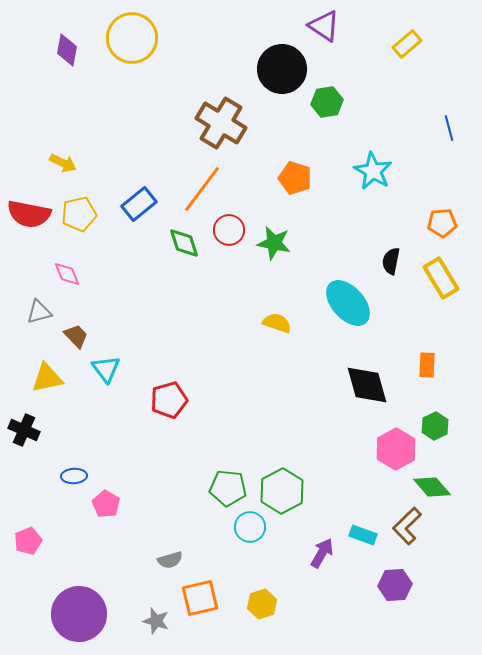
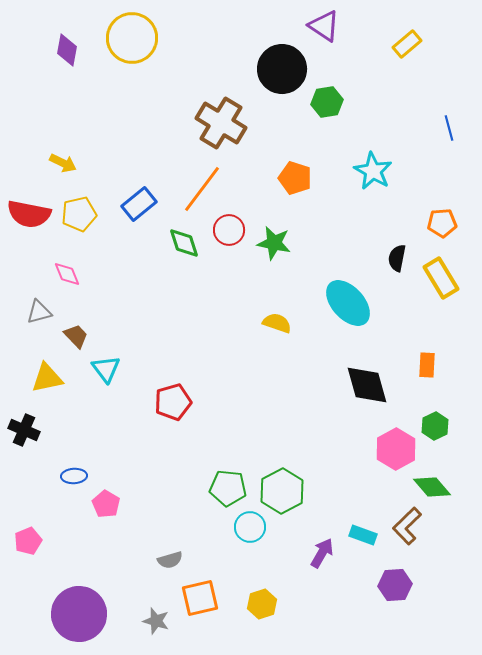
black semicircle at (391, 261): moved 6 px right, 3 px up
red pentagon at (169, 400): moved 4 px right, 2 px down
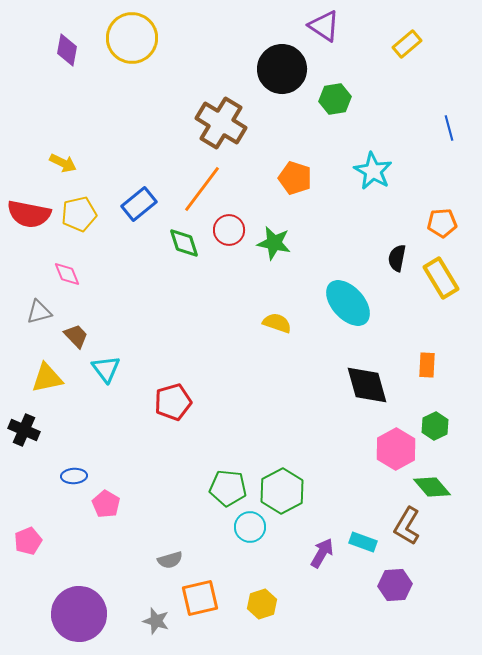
green hexagon at (327, 102): moved 8 px right, 3 px up
brown L-shape at (407, 526): rotated 15 degrees counterclockwise
cyan rectangle at (363, 535): moved 7 px down
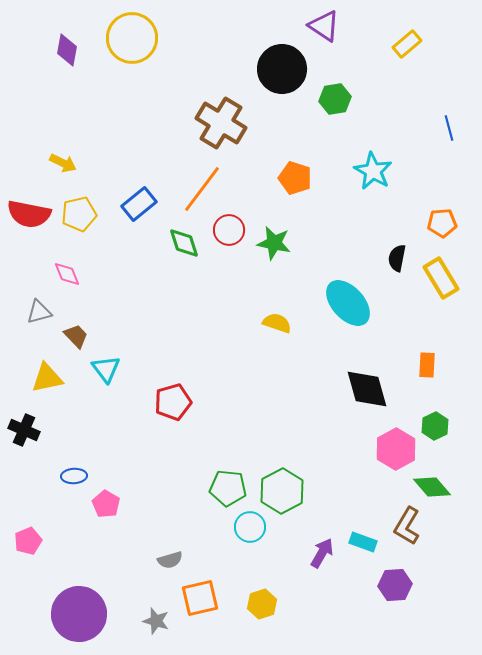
black diamond at (367, 385): moved 4 px down
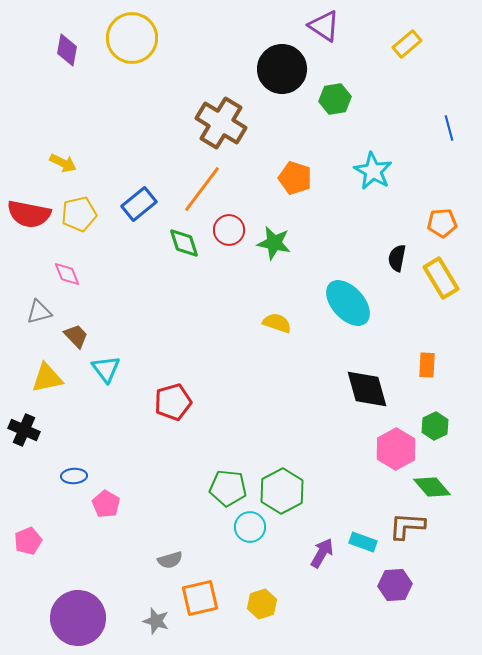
brown L-shape at (407, 526): rotated 63 degrees clockwise
purple circle at (79, 614): moved 1 px left, 4 px down
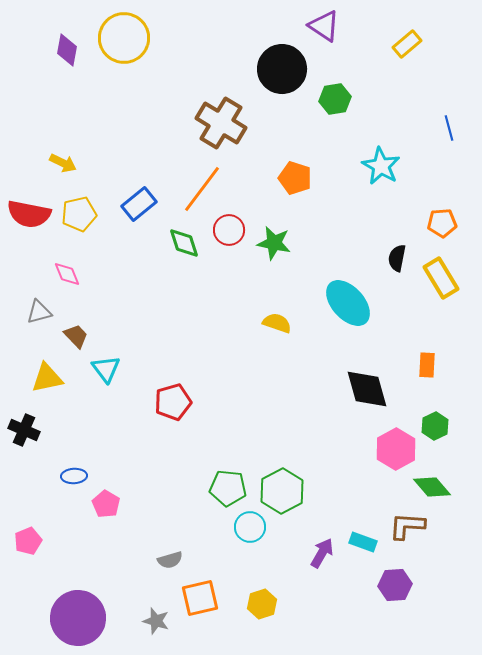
yellow circle at (132, 38): moved 8 px left
cyan star at (373, 171): moved 8 px right, 5 px up
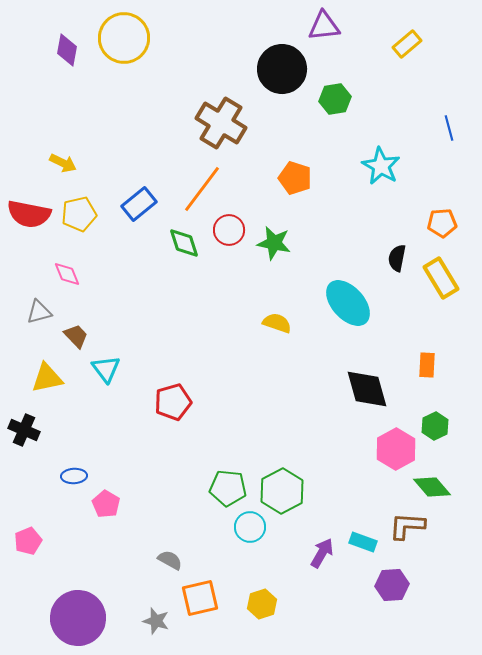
purple triangle at (324, 26): rotated 40 degrees counterclockwise
gray semicircle at (170, 560): rotated 135 degrees counterclockwise
purple hexagon at (395, 585): moved 3 px left
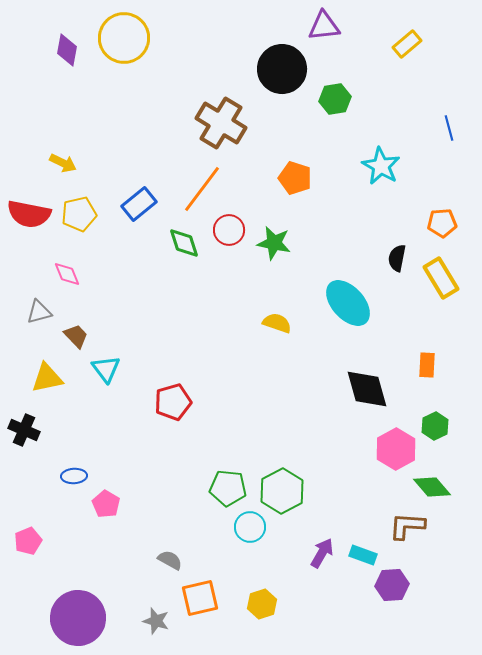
cyan rectangle at (363, 542): moved 13 px down
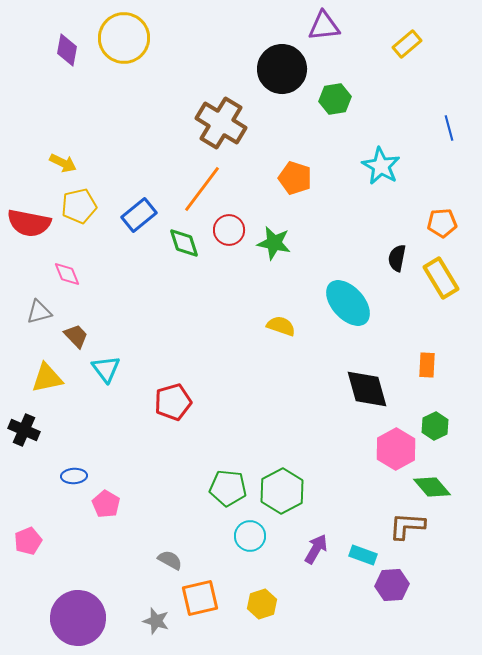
blue rectangle at (139, 204): moved 11 px down
red semicircle at (29, 214): moved 9 px down
yellow pentagon at (79, 214): moved 8 px up
yellow semicircle at (277, 323): moved 4 px right, 3 px down
cyan circle at (250, 527): moved 9 px down
purple arrow at (322, 553): moved 6 px left, 4 px up
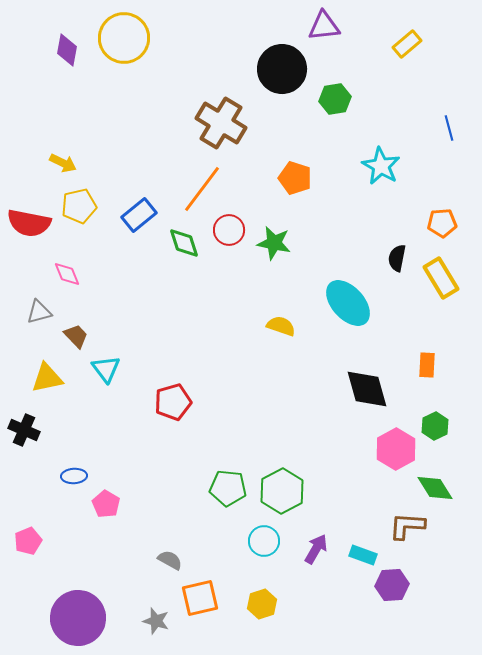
green diamond at (432, 487): moved 3 px right, 1 px down; rotated 9 degrees clockwise
cyan circle at (250, 536): moved 14 px right, 5 px down
